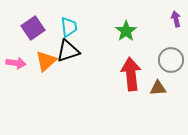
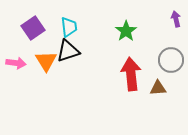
orange triangle: rotated 20 degrees counterclockwise
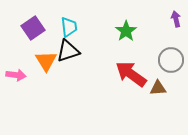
pink arrow: moved 12 px down
red arrow: rotated 48 degrees counterclockwise
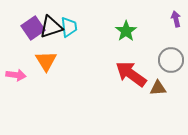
black triangle: moved 17 px left, 24 px up
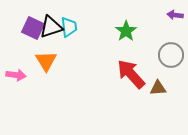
purple arrow: moved 1 px left, 4 px up; rotated 70 degrees counterclockwise
purple square: rotated 30 degrees counterclockwise
gray circle: moved 5 px up
red arrow: rotated 12 degrees clockwise
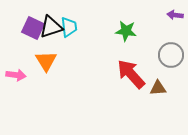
green star: rotated 30 degrees counterclockwise
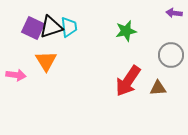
purple arrow: moved 1 px left, 2 px up
green star: rotated 20 degrees counterclockwise
red arrow: moved 3 px left, 7 px down; rotated 104 degrees counterclockwise
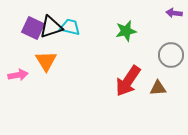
cyan trapezoid: moved 1 px right; rotated 70 degrees counterclockwise
pink arrow: moved 2 px right; rotated 18 degrees counterclockwise
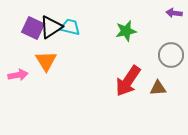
black triangle: rotated 15 degrees counterclockwise
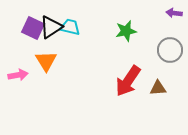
gray circle: moved 1 px left, 5 px up
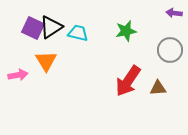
cyan trapezoid: moved 8 px right, 6 px down
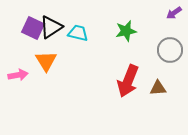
purple arrow: rotated 42 degrees counterclockwise
red arrow: rotated 12 degrees counterclockwise
